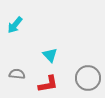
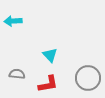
cyan arrow: moved 2 px left, 4 px up; rotated 48 degrees clockwise
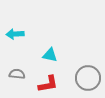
cyan arrow: moved 2 px right, 13 px down
cyan triangle: rotated 35 degrees counterclockwise
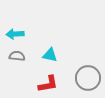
gray semicircle: moved 18 px up
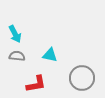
cyan arrow: rotated 114 degrees counterclockwise
gray circle: moved 6 px left
red L-shape: moved 12 px left
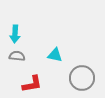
cyan arrow: rotated 30 degrees clockwise
cyan triangle: moved 5 px right
red L-shape: moved 4 px left
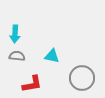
cyan triangle: moved 3 px left, 1 px down
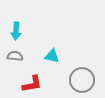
cyan arrow: moved 1 px right, 3 px up
gray semicircle: moved 2 px left
gray circle: moved 2 px down
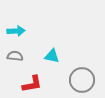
cyan arrow: rotated 96 degrees counterclockwise
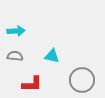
red L-shape: rotated 10 degrees clockwise
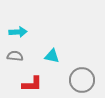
cyan arrow: moved 2 px right, 1 px down
